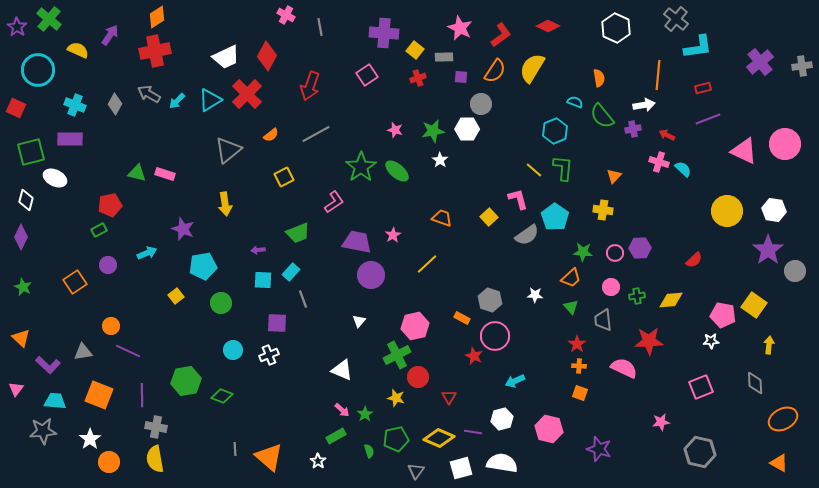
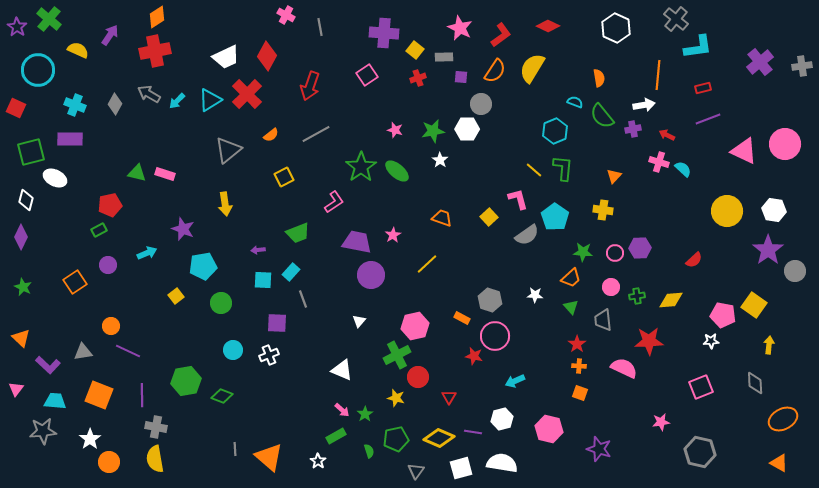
red star at (474, 356): rotated 12 degrees counterclockwise
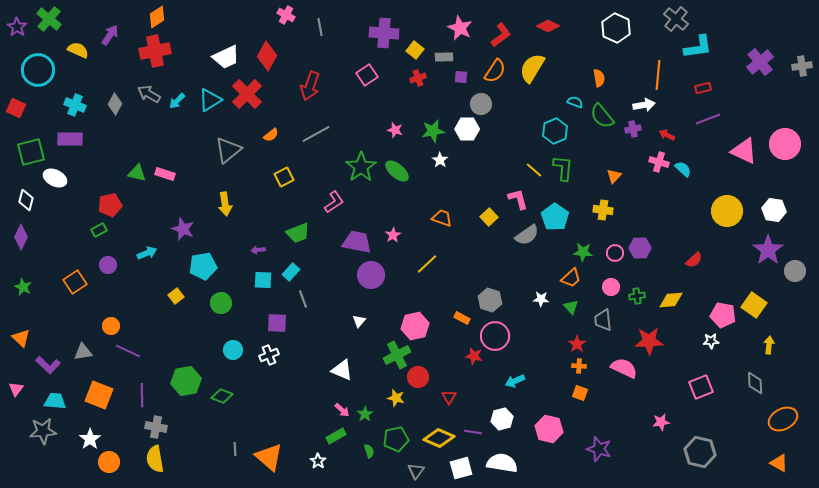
white star at (535, 295): moved 6 px right, 4 px down
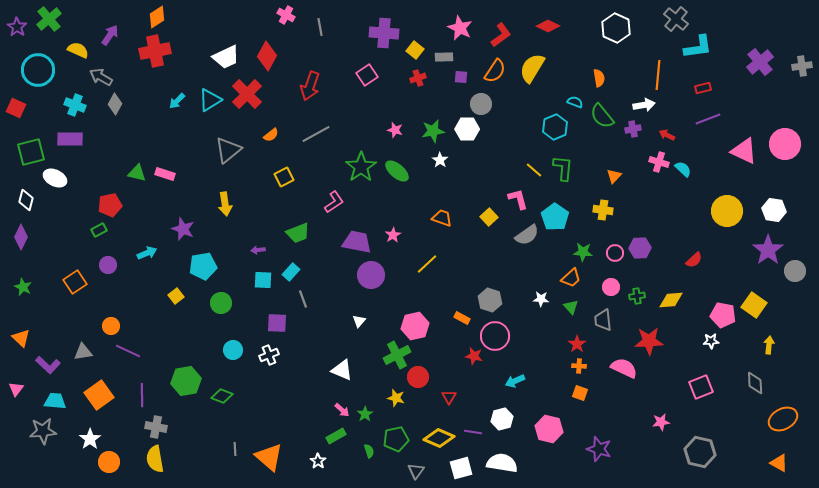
green cross at (49, 19): rotated 10 degrees clockwise
gray arrow at (149, 94): moved 48 px left, 17 px up
cyan hexagon at (555, 131): moved 4 px up
orange square at (99, 395): rotated 32 degrees clockwise
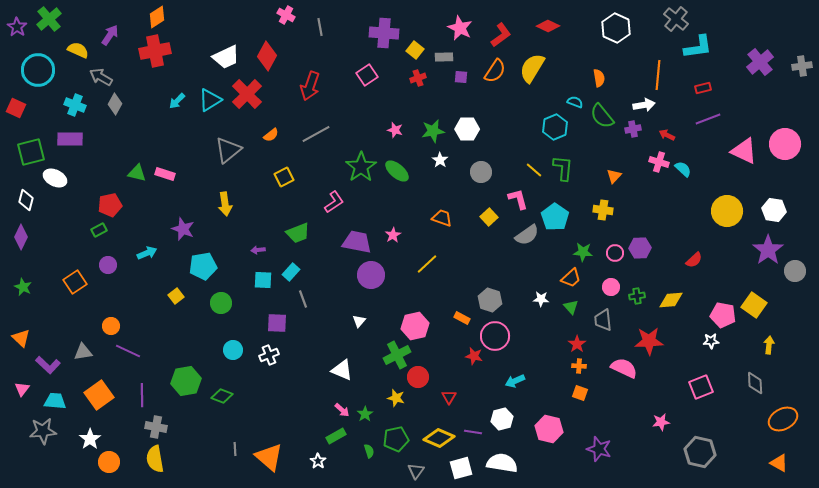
gray circle at (481, 104): moved 68 px down
pink triangle at (16, 389): moved 6 px right
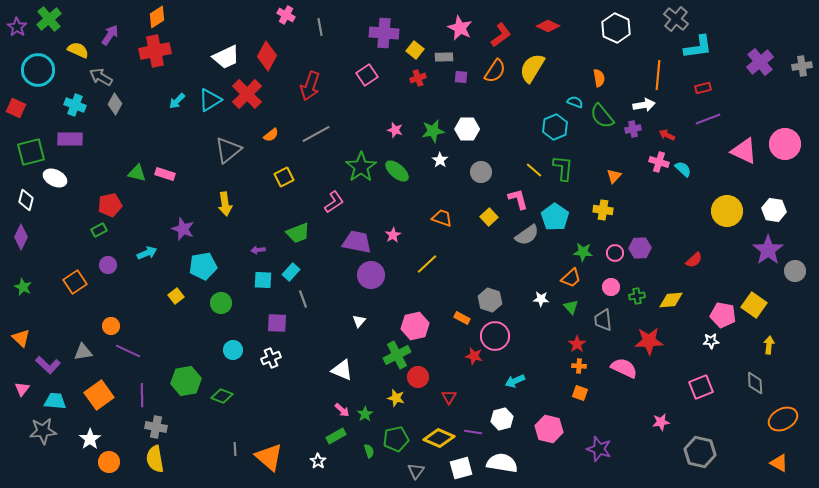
white cross at (269, 355): moved 2 px right, 3 px down
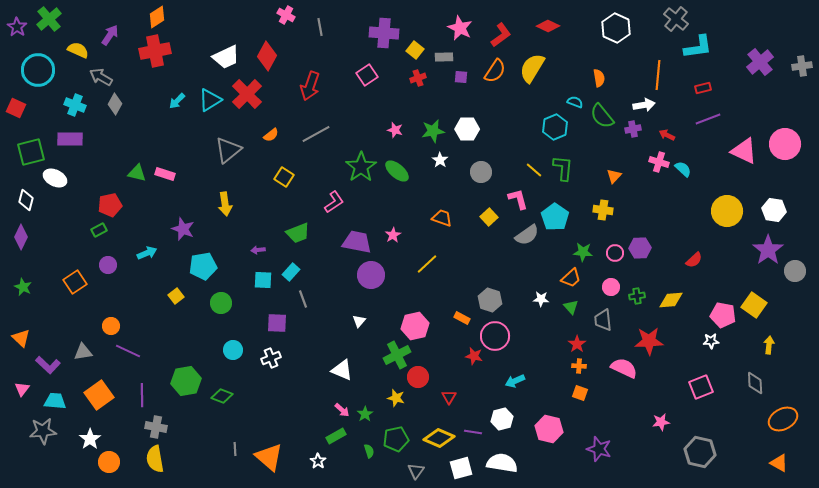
yellow square at (284, 177): rotated 30 degrees counterclockwise
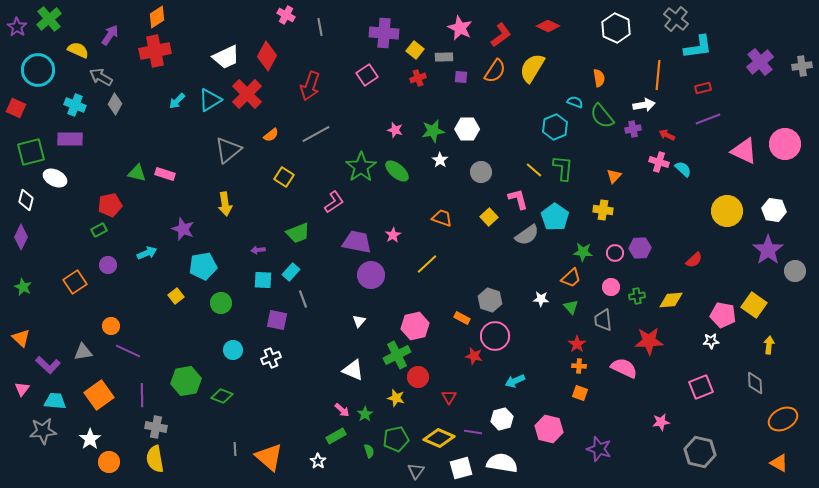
purple square at (277, 323): moved 3 px up; rotated 10 degrees clockwise
white triangle at (342, 370): moved 11 px right
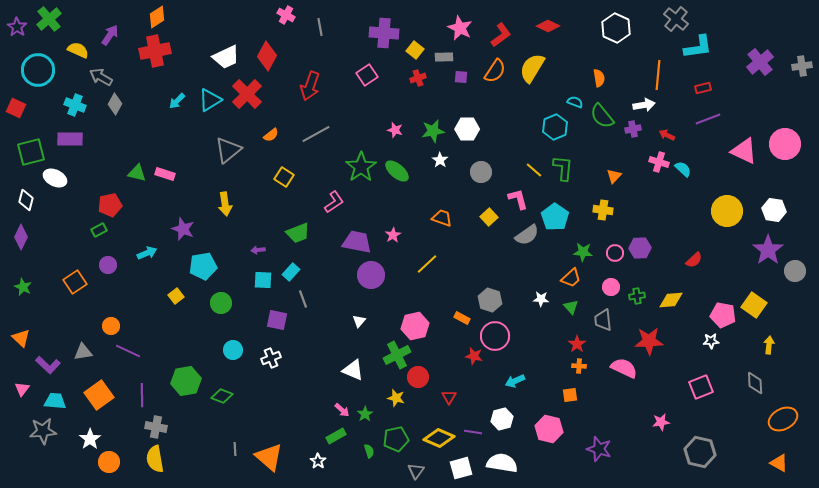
orange square at (580, 393): moved 10 px left, 2 px down; rotated 28 degrees counterclockwise
